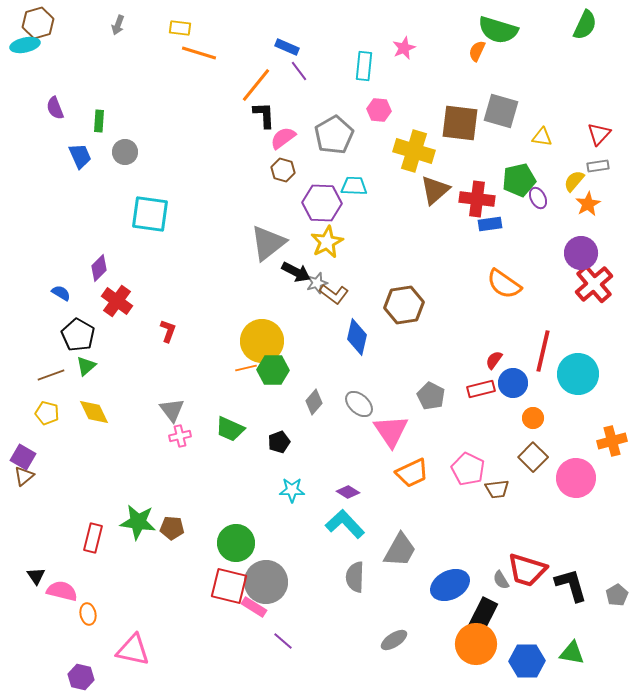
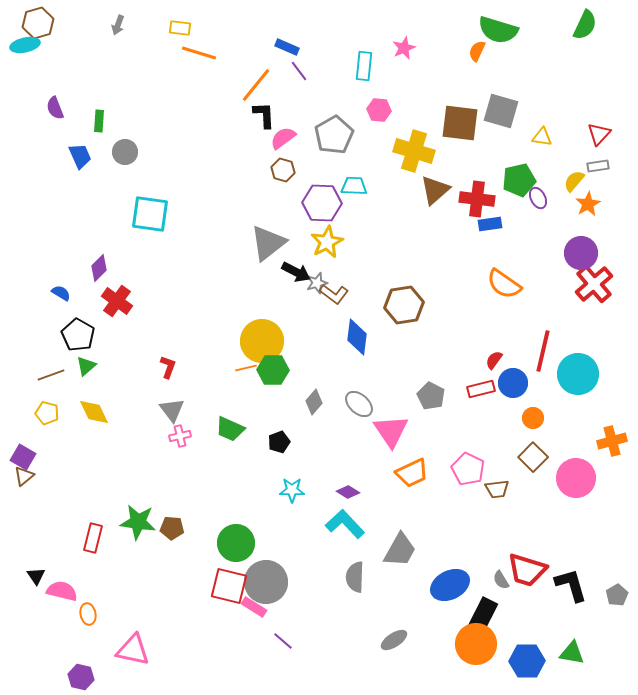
red L-shape at (168, 331): moved 36 px down
blue diamond at (357, 337): rotated 6 degrees counterclockwise
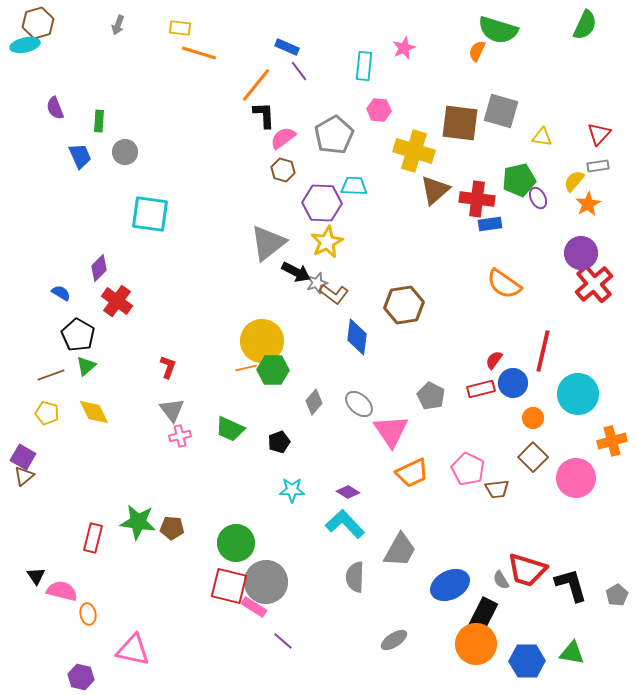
cyan circle at (578, 374): moved 20 px down
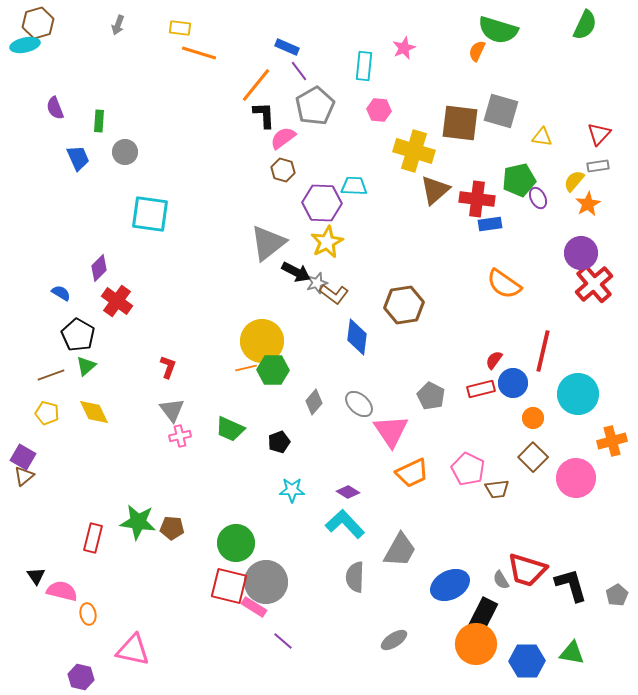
gray pentagon at (334, 135): moved 19 px left, 29 px up
blue trapezoid at (80, 156): moved 2 px left, 2 px down
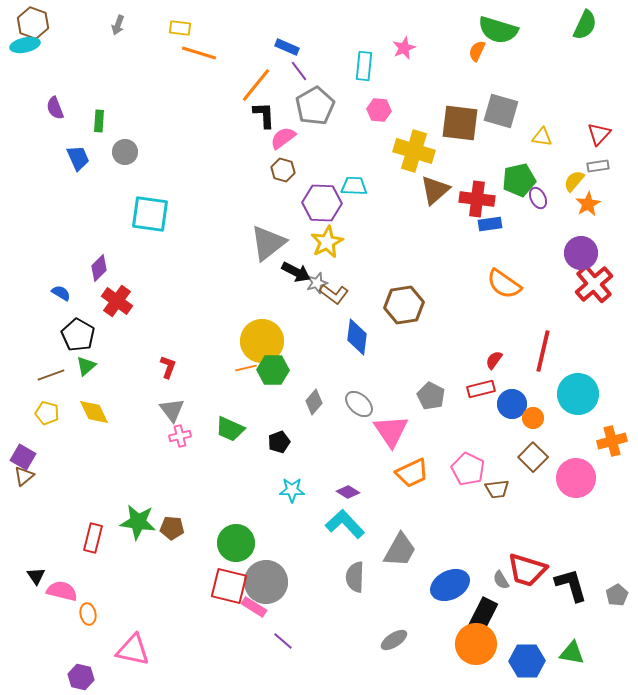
brown hexagon at (38, 23): moved 5 px left; rotated 24 degrees counterclockwise
blue circle at (513, 383): moved 1 px left, 21 px down
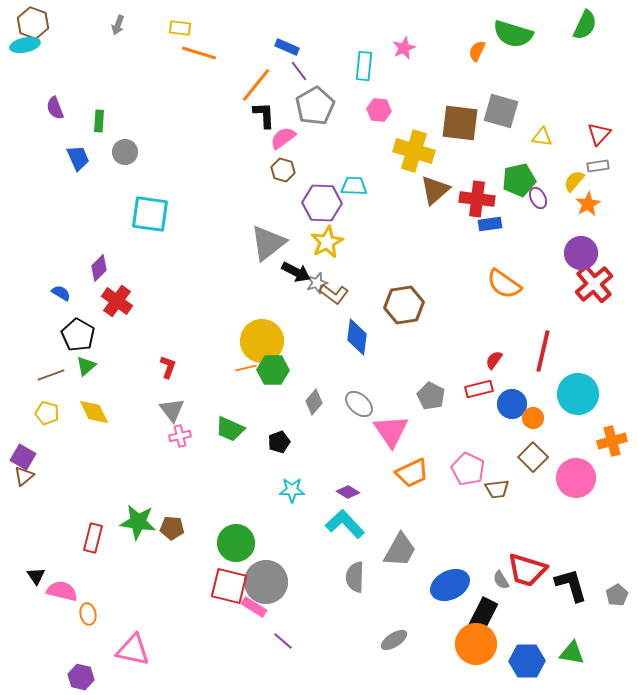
green semicircle at (498, 30): moved 15 px right, 4 px down
red rectangle at (481, 389): moved 2 px left
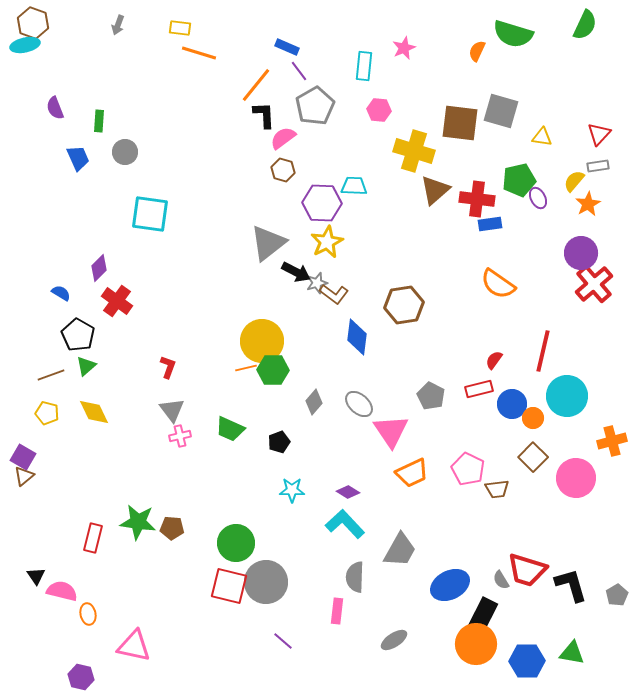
orange semicircle at (504, 284): moved 6 px left
cyan circle at (578, 394): moved 11 px left, 2 px down
pink rectangle at (254, 607): moved 83 px right, 4 px down; rotated 65 degrees clockwise
pink triangle at (133, 650): moved 1 px right, 4 px up
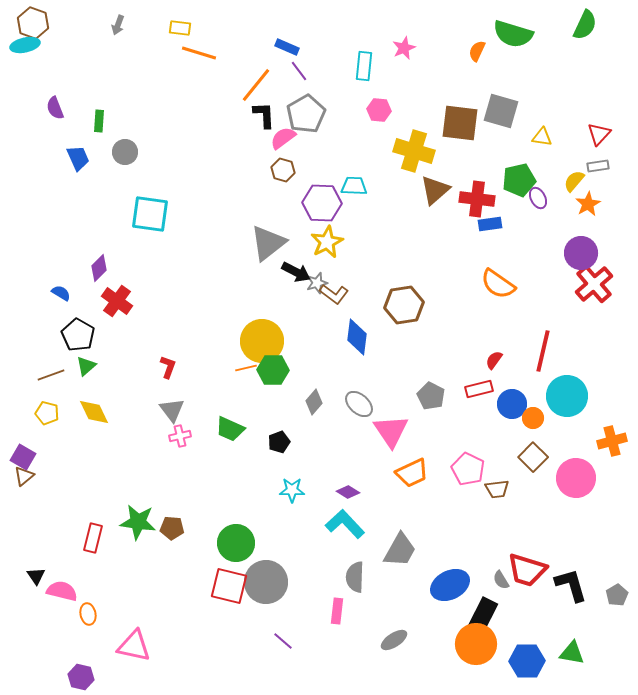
gray pentagon at (315, 106): moved 9 px left, 8 px down
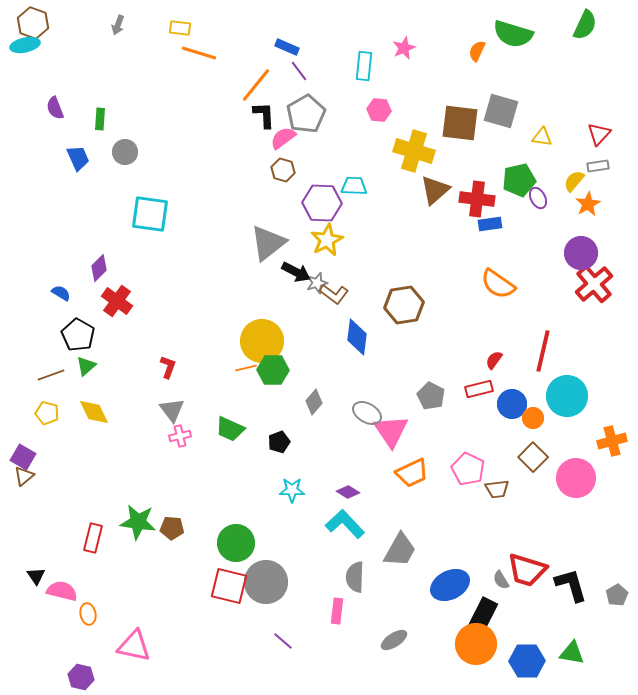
green rectangle at (99, 121): moved 1 px right, 2 px up
yellow star at (327, 242): moved 2 px up
gray ellipse at (359, 404): moved 8 px right, 9 px down; rotated 12 degrees counterclockwise
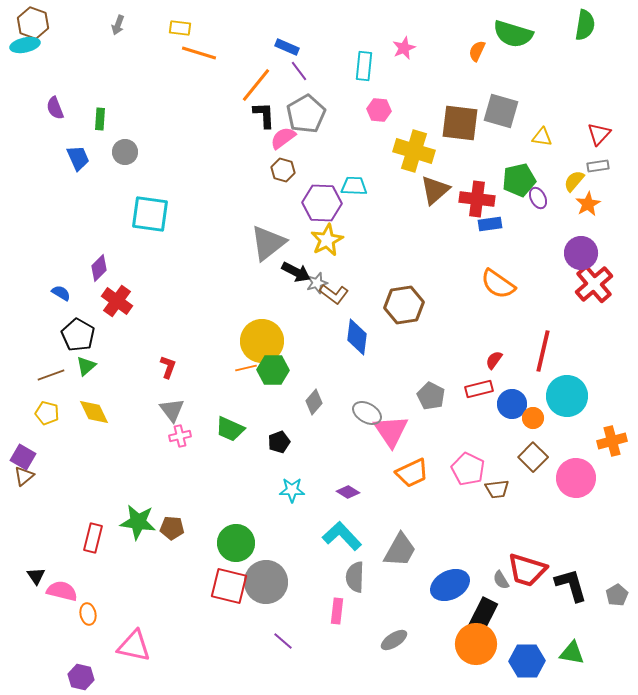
green semicircle at (585, 25): rotated 16 degrees counterclockwise
cyan L-shape at (345, 524): moved 3 px left, 12 px down
